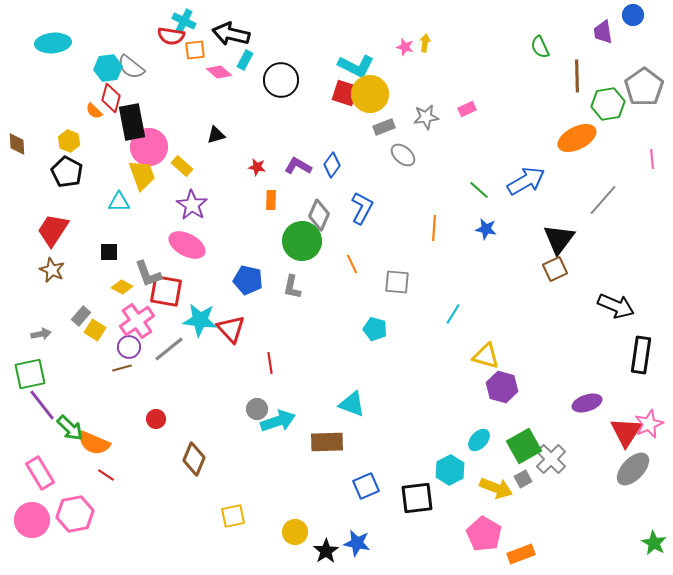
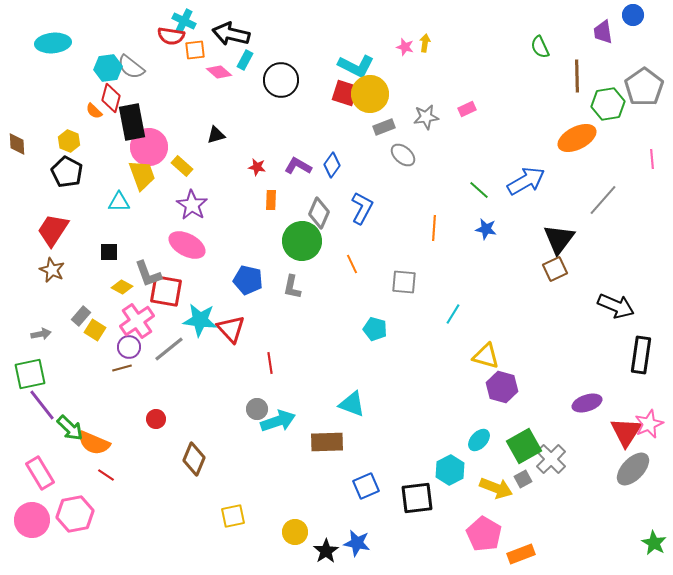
gray diamond at (319, 215): moved 2 px up
gray square at (397, 282): moved 7 px right
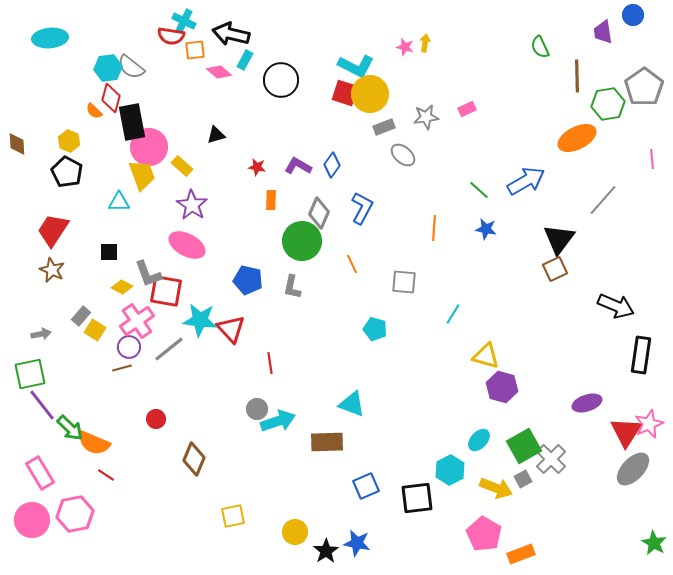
cyan ellipse at (53, 43): moved 3 px left, 5 px up
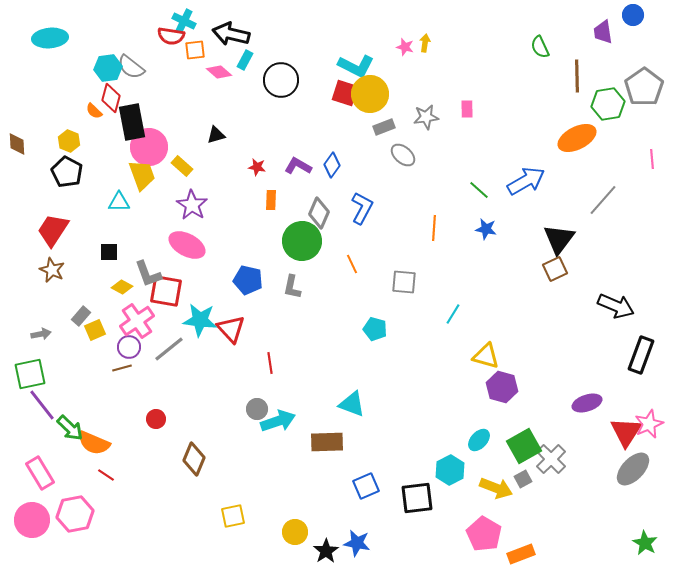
pink rectangle at (467, 109): rotated 66 degrees counterclockwise
yellow square at (95, 330): rotated 35 degrees clockwise
black rectangle at (641, 355): rotated 12 degrees clockwise
green star at (654, 543): moved 9 px left
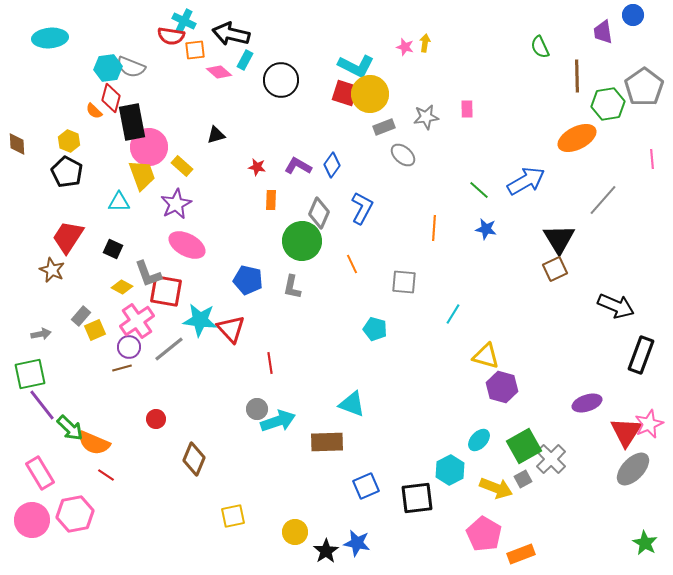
gray semicircle at (131, 67): rotated 16 degrees counterclockwise
purple star at (192, 205): moved 16 px left, 1 px up; rotated 12 degrees clockwise
red trapezoid at (53, 230): moved 15 px right, 7 px down
black triangle at (559, 239): rotated 8 degrees counterclockwise
black square at (109, 252): moved 4 px right, 3 px up; rotated 24 degrees clockwise
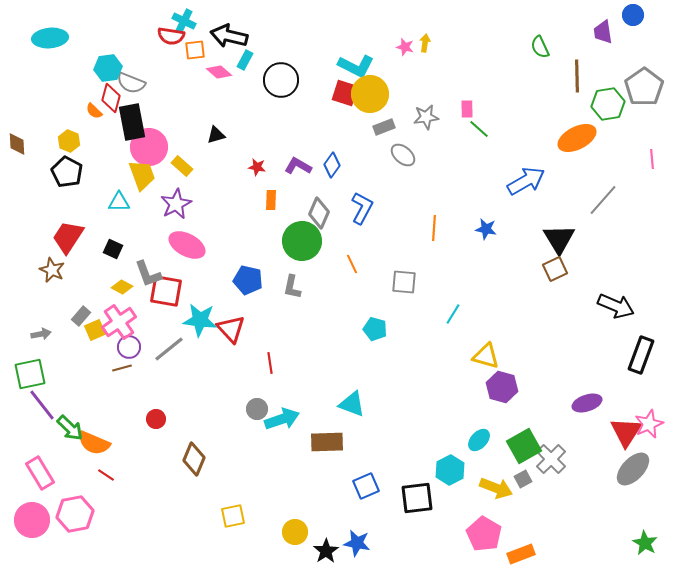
black arrow at (231, 34): moved 2 px left, 2 px down
gray semicircle at (131, 67): moved 16 px down
green line at (479, 190): moved 61 px up
pink cross at (137, 321): moved 18 px left, 1 px down
cyan arrow at (278, 421): moved 4 px right, 2 px up
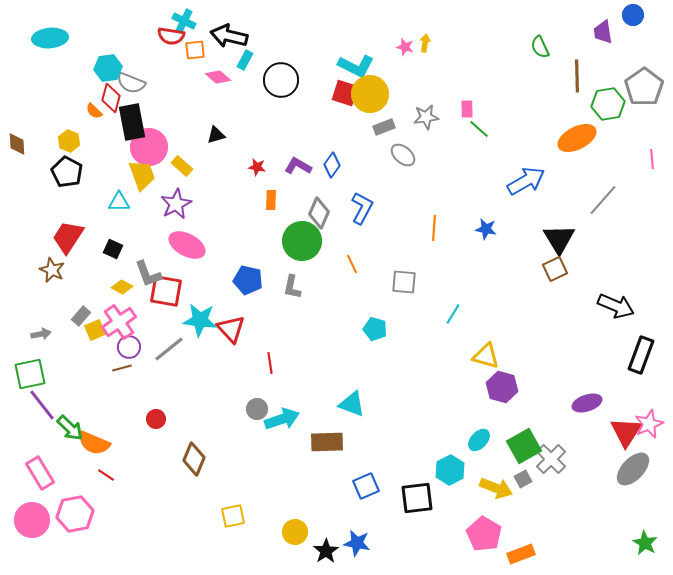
pink diamond at (219, 72): moved 1 px left, 5 px down
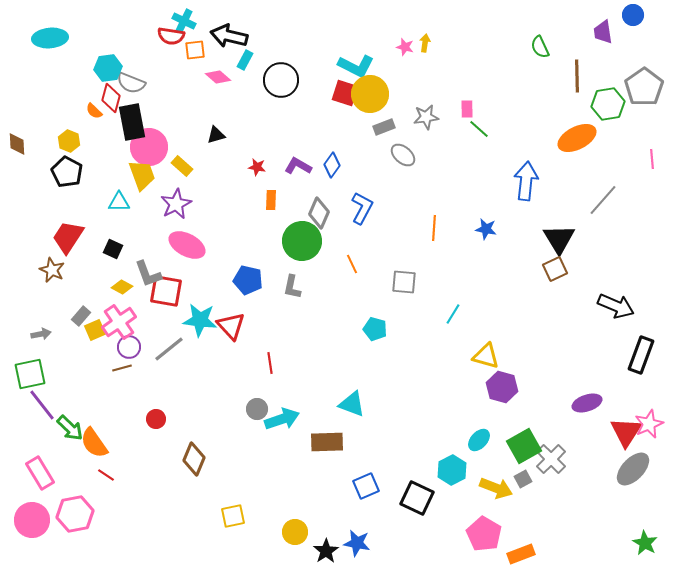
blue arrow at (526, 181): rotated 54 degrees counterclockwise
red triangle at (231, 329): moved 3 px up
orange semicircle at (94, 443): rotated 32 degrees clockwise
cyan hexagon at (450, 470): moved 2 px right
black square at (417, 498): rotated 32 degrees clockwise
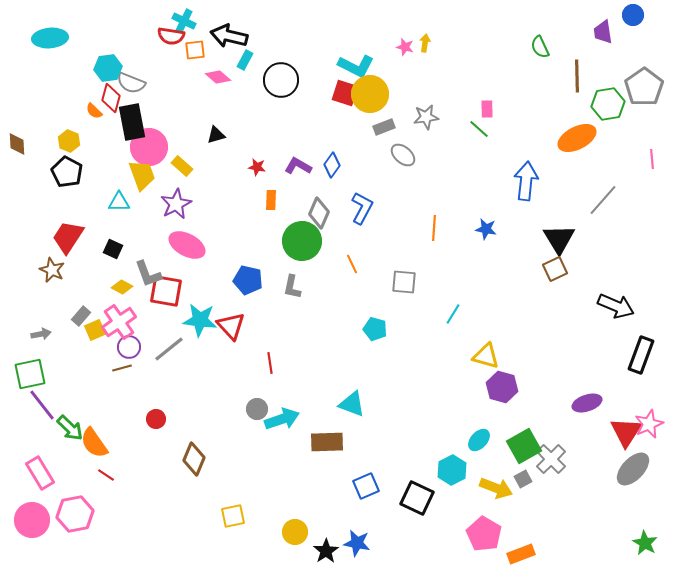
pink rectangle at (467, 109): moved 20 px right
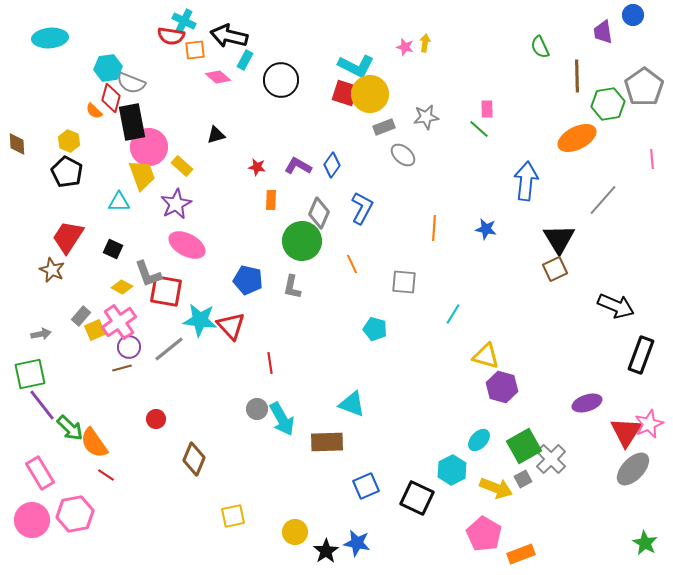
cyan arrow at (282, 419): rotated 80 degrees clockwise
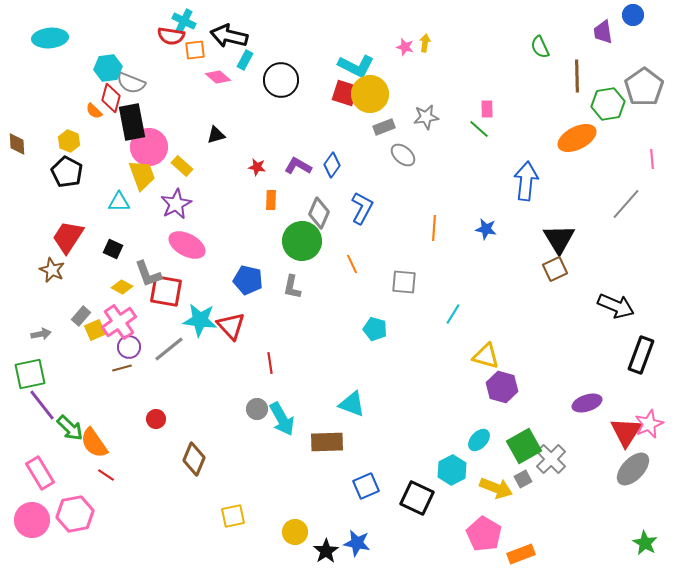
gray line at (603, 200): moved 23 px right, 4 px down
